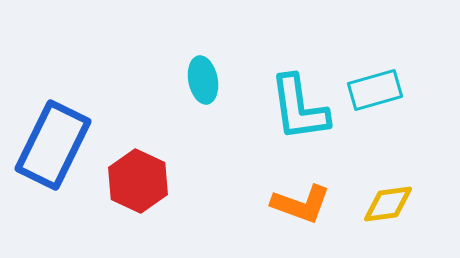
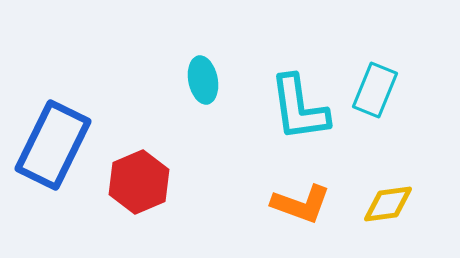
cyan rectangle: rotated 52 degrees counterclockwise
red hexagon: moved 1 px right, 1 px down; rotated 12 degrees clockwise
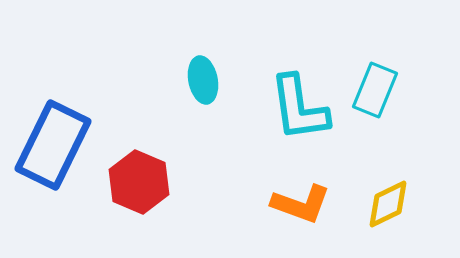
red hexagon: rotated 14 degrees counterclockwise
yellow diamond: rotated 18 degrees counterclockwise
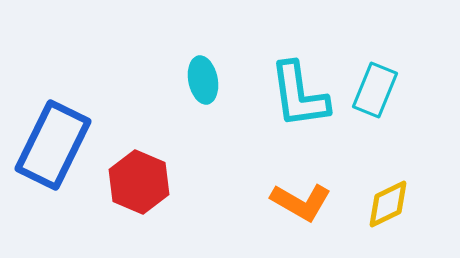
cyan L-shape: moved 13 px up
orange L-shape: moved 2 px up; rotated 10 degrees clockwise
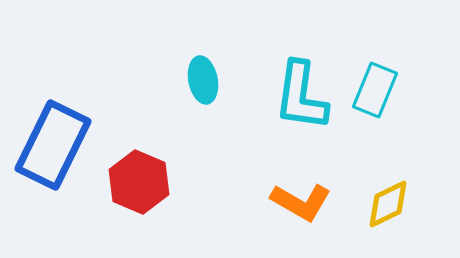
cyan L-shape: moved 2 px right, 1 px down; rotated 16 degrees clockwise
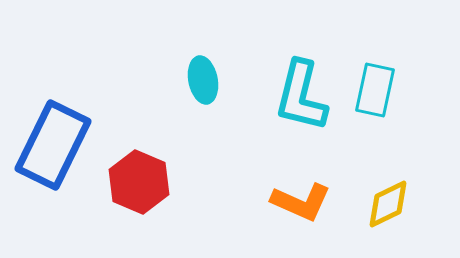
cyan rectangle: rotated 10 degrees counterclockwise
cyan L-shape: rotated 6 degrees clockwise
orange L-shape: rotated 6 degrees counterclockwise
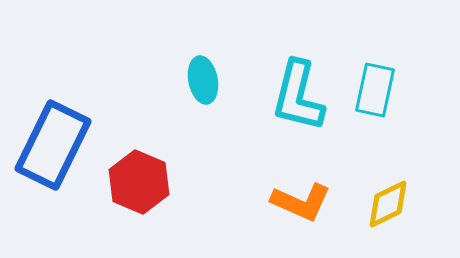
cyan L-shape: moved 3 px left
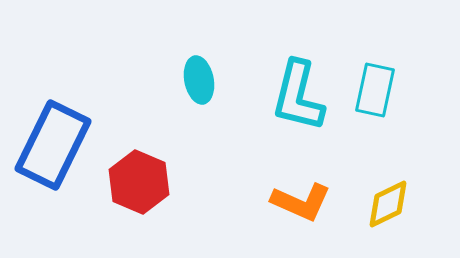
cyan ellipse: moved 4 px left
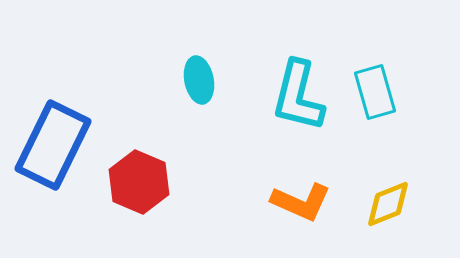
cyan rectangle: moved 2 px down; rotated 28 degrees counterclockwise
yellow diamond: rotated 4 degrees clockwise
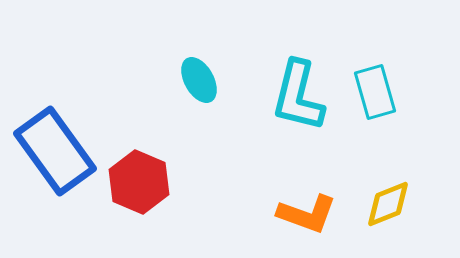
cyan ellipse: rotated 18 degrees counterclockwise
blue rectangle: moved 2 px right, 6 px down; rotated 62 degrees counterclockwise
orange L-shape: moved 6 px right, 12 px down; rotated 4 degrees counterclockwise
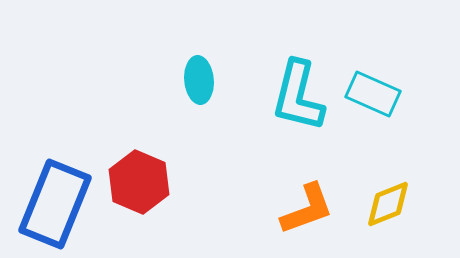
cyan ellipse: rotated 24 degrees clockwise
cyan rectangle: moved 2 px left, 2 px down; rotated 50 degrees counterclockwise
blue rectangle: moved 53 px down; rotated 58 degrees clockwise
orange L-shape: moved 5 px up; rotated 40 degrees counterclockwise
